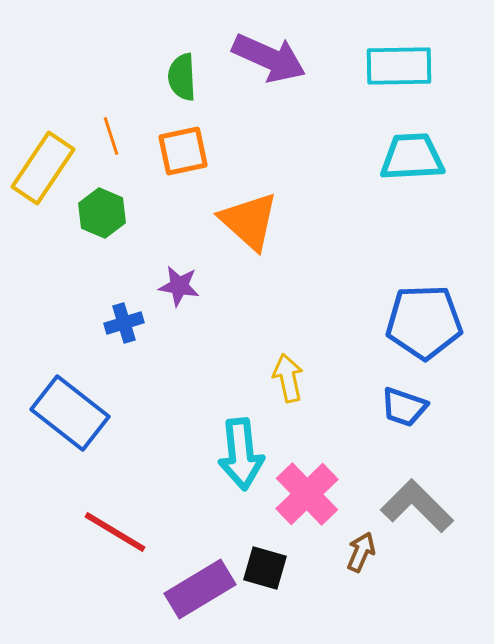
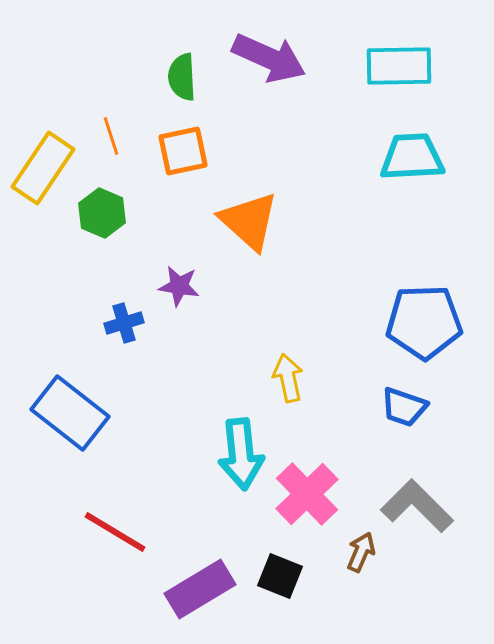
black square: moved 15 px right, 8 px down; rotated 6 degrees clockwise
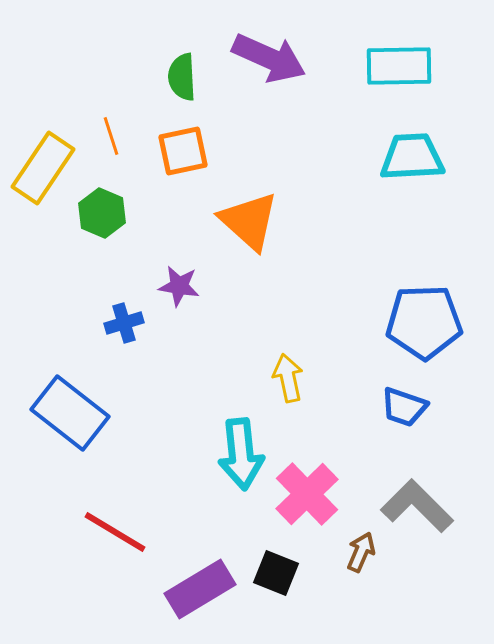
black square: moved 4 px left, 3 px up
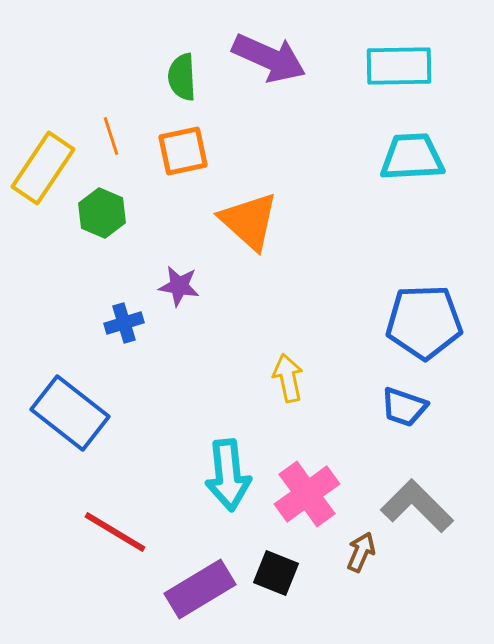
cyan arrow: moved 13 px left, 21 px down
pink cross: rotated 8 degrees clockwise
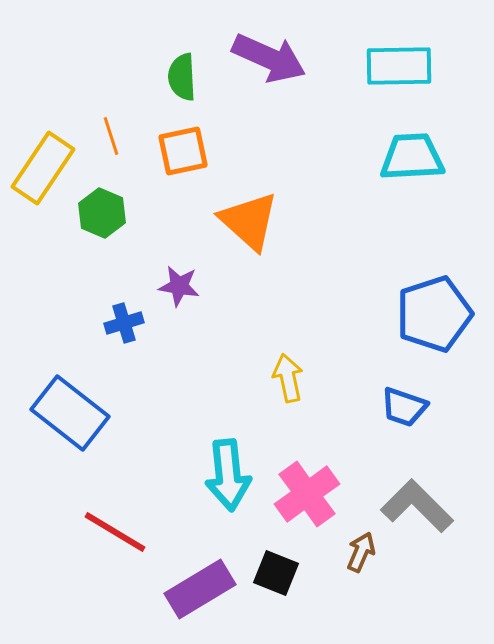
blue pentagon: moved 10 px right, 8 px up; rotated 16 degrees counterclockwise
